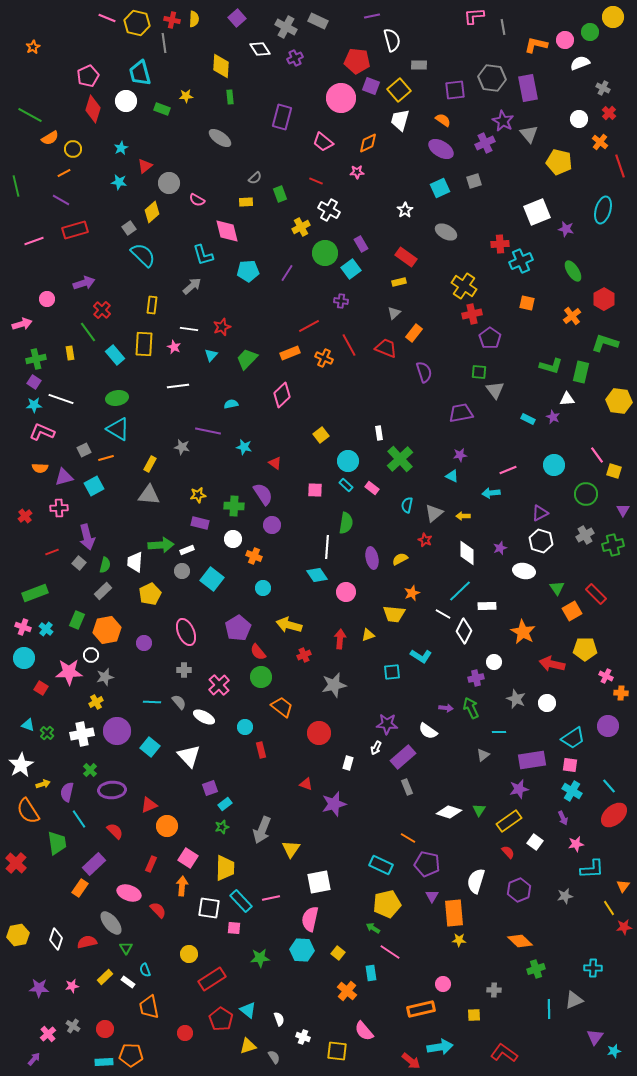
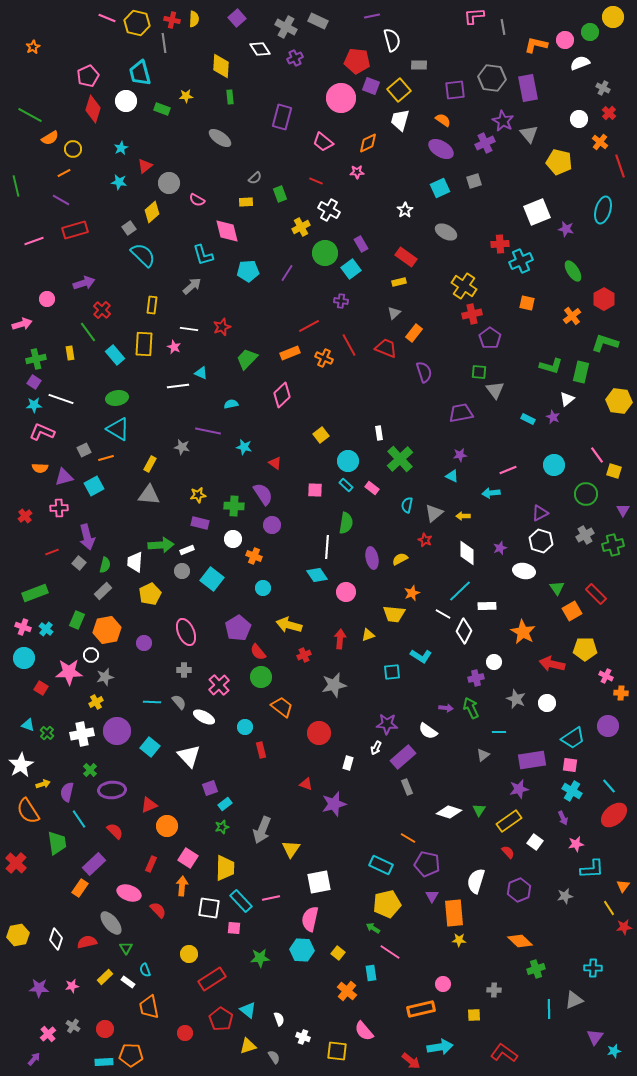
cyan triangle at (211, 355): moved 10 px left, 18 px down; rotated 48 degrees counterclockwise
white triangle at (567, 399): rotated 35 degrees counterclockwise
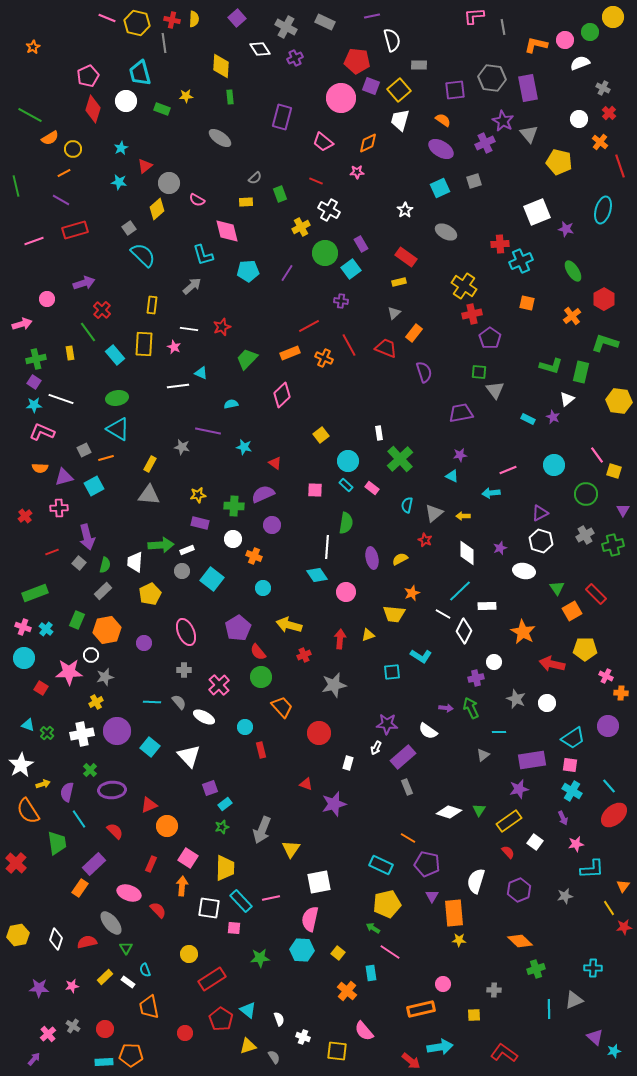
gray rectangle at (318, 21): moved 7 px right, 1 px down
yellow diamond at (152, 212): moved 5 px right, 3 px up
purple semicircle at (263, 494): rotated 80 degrees counterclockwise
orange trapezoid at (282, 707): rotated 10 degrees clockwise
purple triangle at (595, 1037): rotated 24 degrees counterclockwise
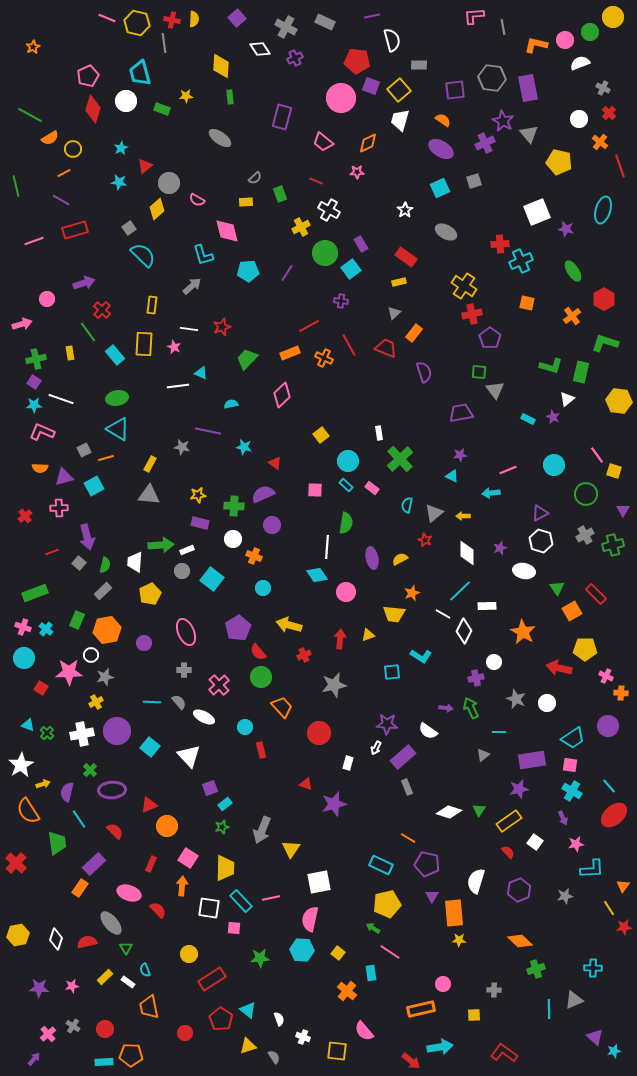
red arrow at (552, 664): moved 7 px right, 4 px down
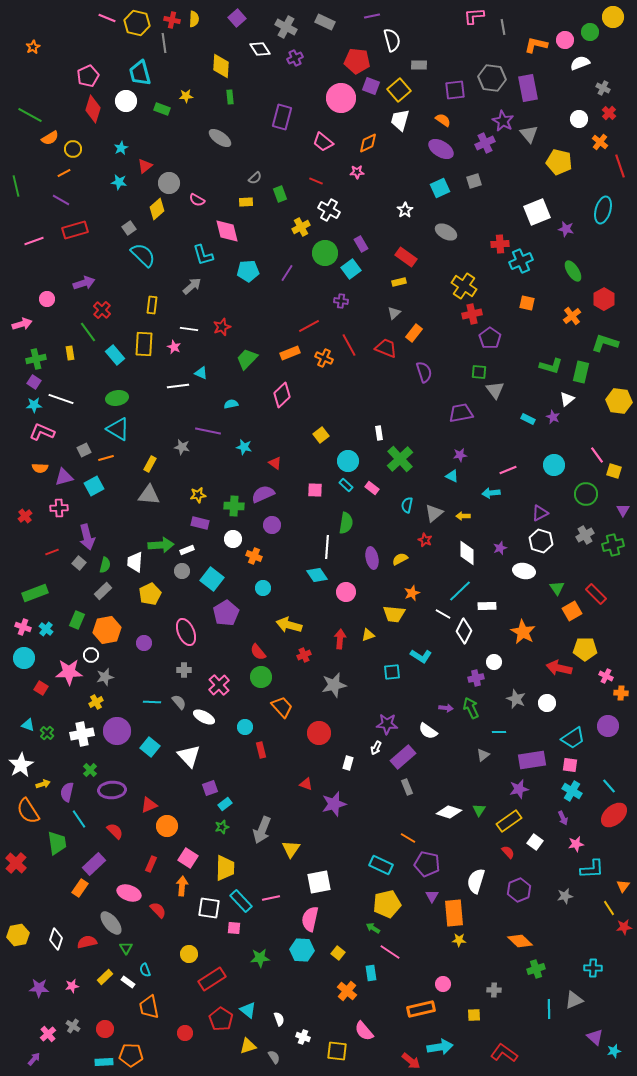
purple pentagon at (238, 628): moved 12 px left, 15 px up
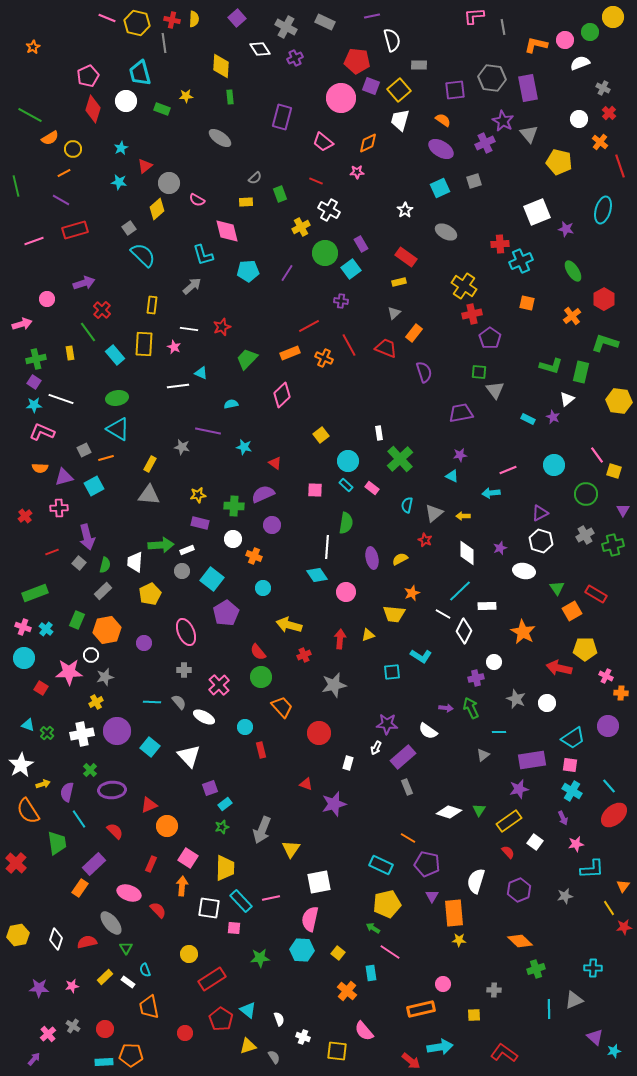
red rectangle at (596, 594): rotated 15 degrees counterclockwise
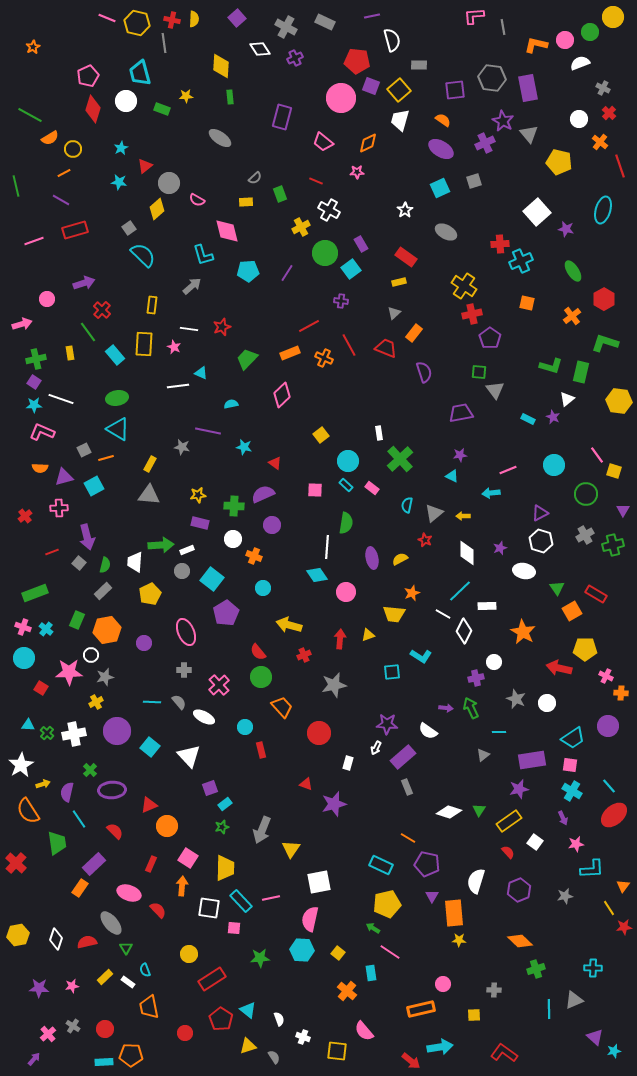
white square at (537, 212): rotated 20 degrees counterclockwise
cyan triangle at (28, 725): rotated 16 degrees counterclockwise
white cross at (82, 734): moved 8 px left
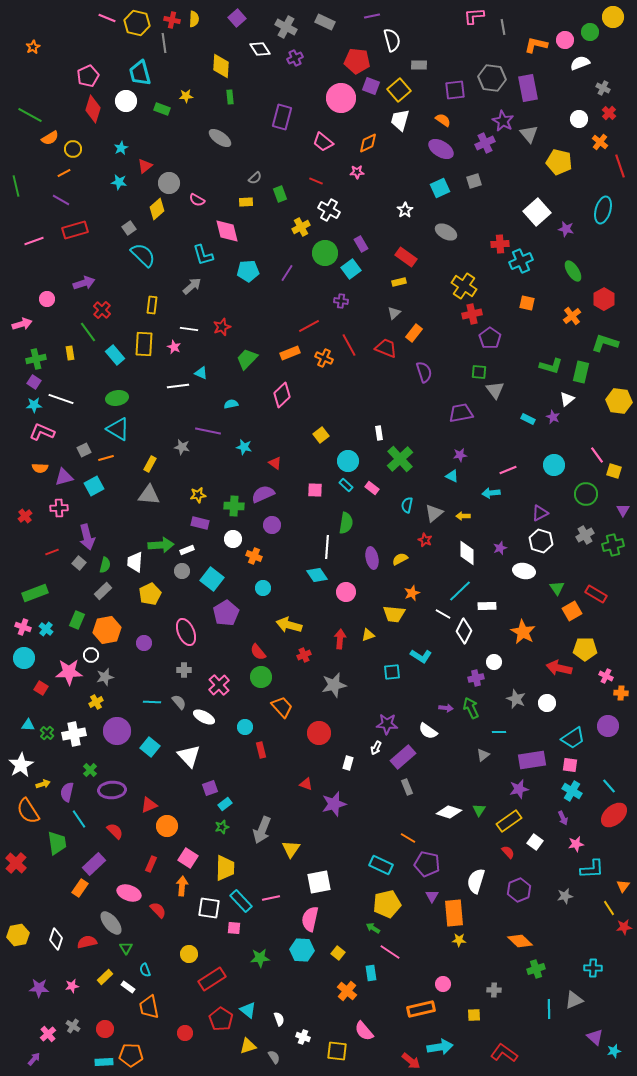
white rectangle at (128, 982): moved 5 px down
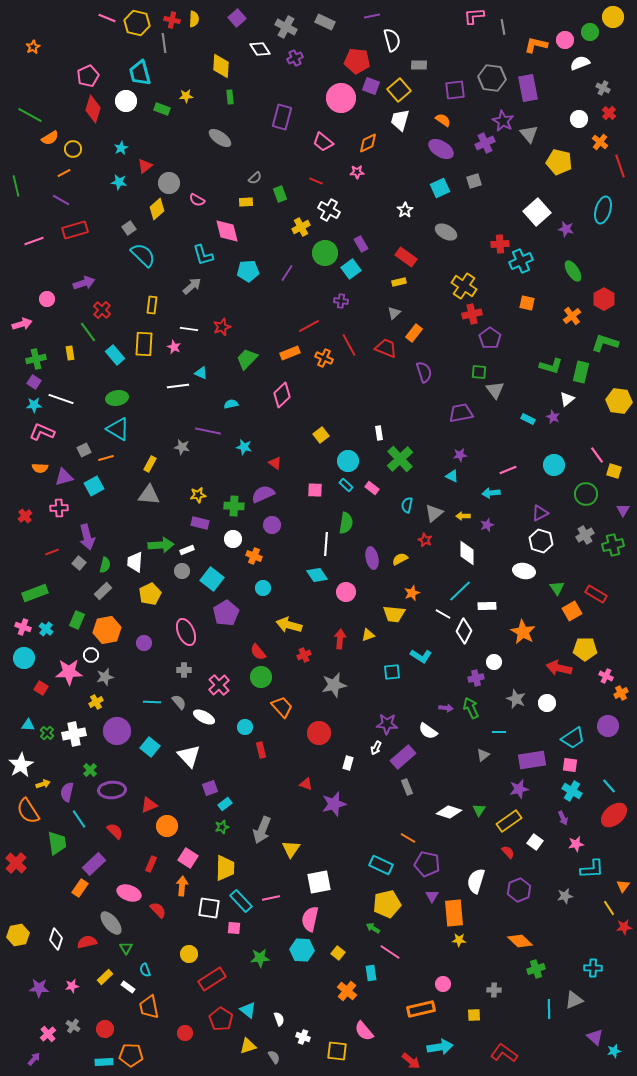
white line at (327, 547): moved 1 px left, 3 px up
purple star at (500, 548): moved 13 px left, 23 px up
orange cross at (621, 693): rotated 32 degrees counterclockwise
